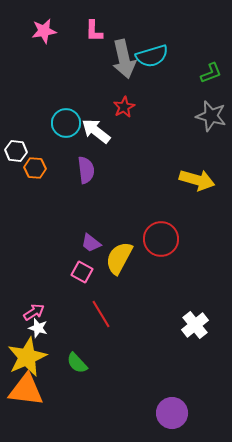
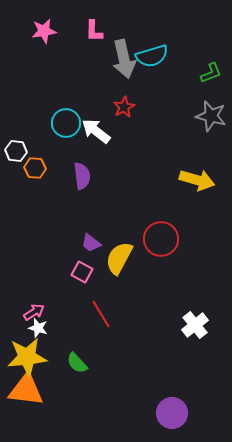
purple semicircle: moved 4 px left, 6 px down
yellow star: rotated 18 degrees clockwise
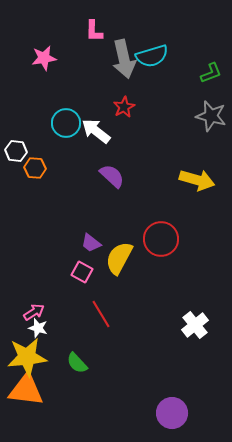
pink star: moved 27 px down
purple semicircle: moved 30 px right; rotated 40 degrees counterclockwise
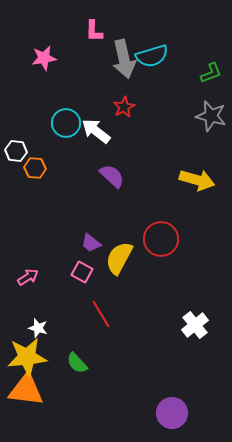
pink arrow: moved 6 px left, 35 px up
